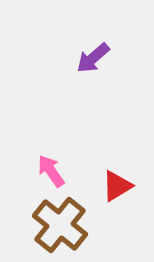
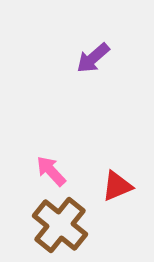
pink arrow: rotated 8 degrees counterclockwise
red triangle: rotated 8 degrees clockwise
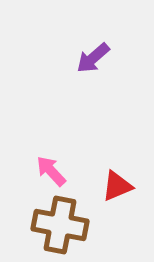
brown cross: rotated 28 degrees counterclockwise
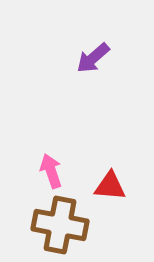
pink arrow: rotated 24 degrees clockwise
red triangle: moved 7 px left; rotated 28 degrees clockwise
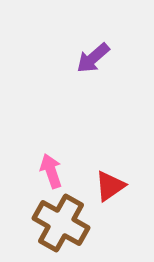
red triangle: rotated 40 degrees counterclockwise
brown cross: moved 1 px right, 2 px up; rotated 18 degrees clockwise
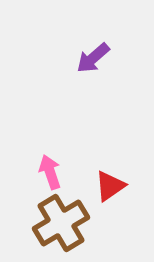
pink arrow: moved 1 px left, 1 px down
brown cross: rotated 30 degrees clockwise
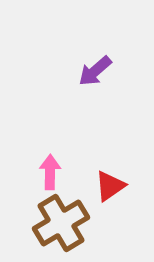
purple arrow: moved 2 px right, 13 px down
pink arrow: rotated 20 degrees clockwise
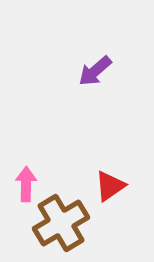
pink arrow: moved 24 px left, 12 px down
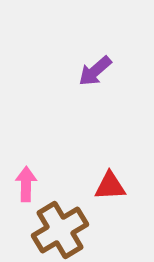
red triangle: rotated 32 degrees clockwise
brown cross: moved 1 px left, 7 px down
